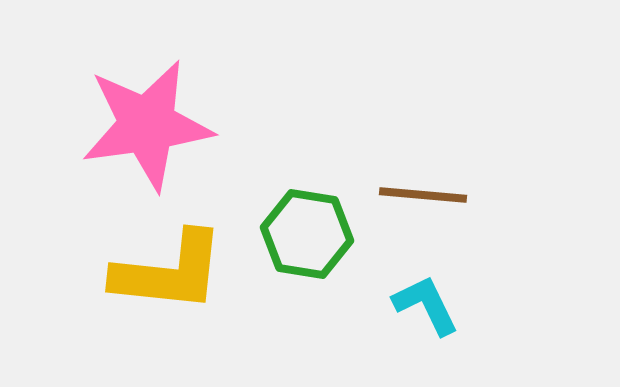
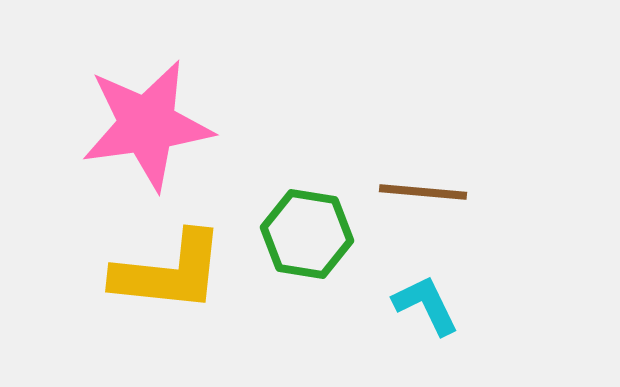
brown line: moved 3 px up
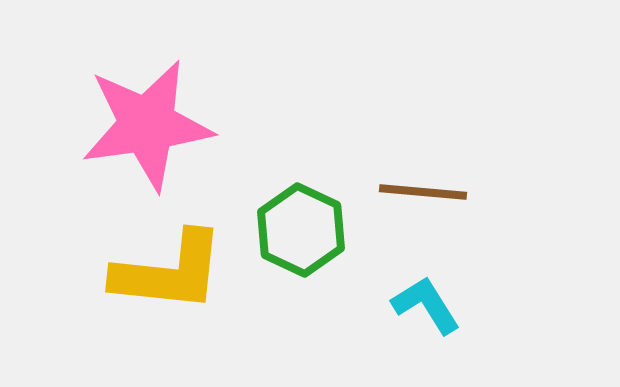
green hexagon: moved 6 px left, 4 px up; rotated 16 degrees clockwise
cyan L-shape: rotated 6 degrees counterclockwise
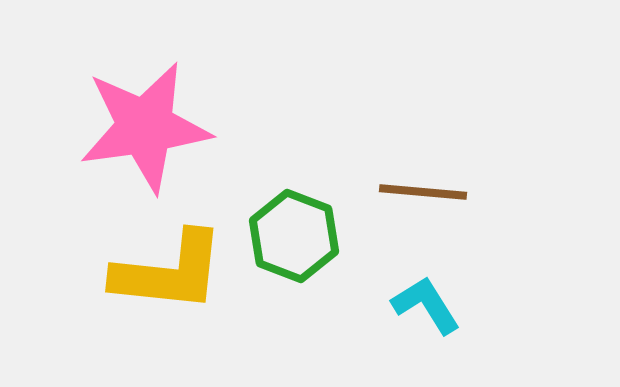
pink star: moved 2 px left, 2 px down
green hexagon: moved 7 px left, 6 px down; rotated 4 degrees counterclockwise
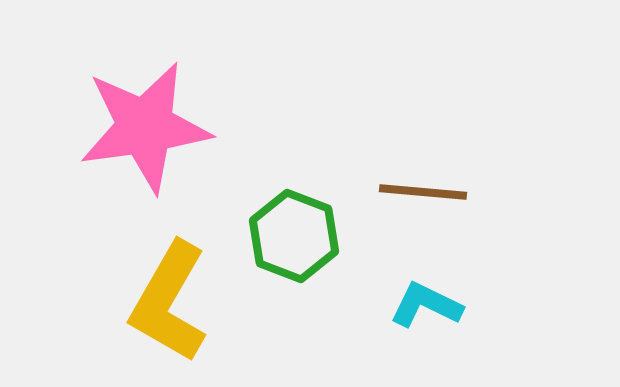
yellow L-shape: moved 30 px down; rotated 114 degrees clockwise
cyan L-shape: rotated 32 degrees counterclockwise
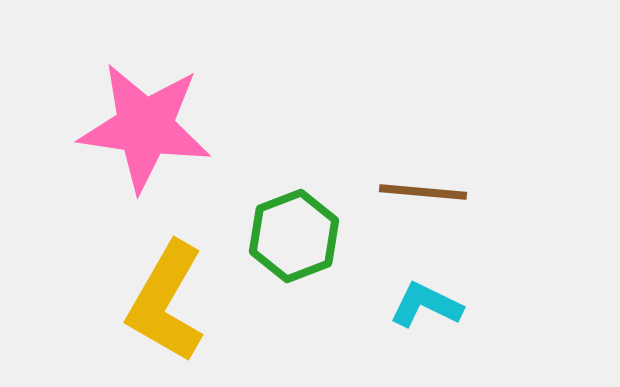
pink star: rotated 16 degrees clockwise
green hexagon: rotated 18 degrees clockwise
yellow L-shape: moved 3 px left
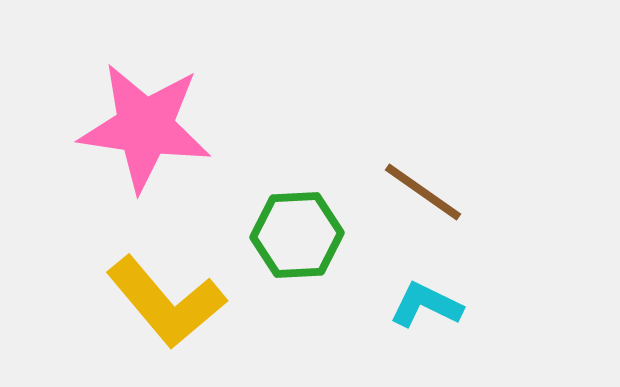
brown line: rotated 30 degrees clockwise
green hexagon: moved 3 px right, 1 px up; rotated 18 degrees clockwise
yellow L-shape: rotated 70 degrees counterclockwise
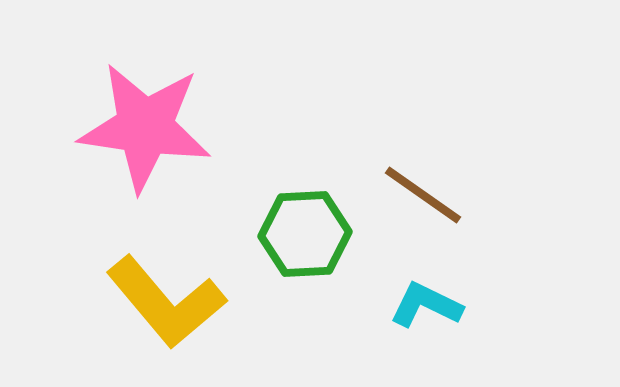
brown line: moved 3 px down
green hexagon: moved 8 px right, 1 px up
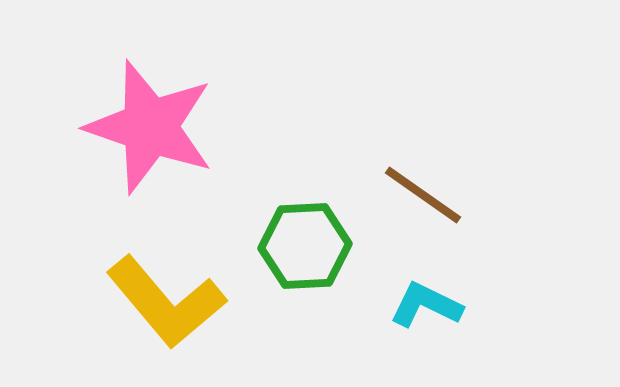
pink star: moved 5 px right; rotated 11 degrees clockwise
green hexagon: moved 12 px down
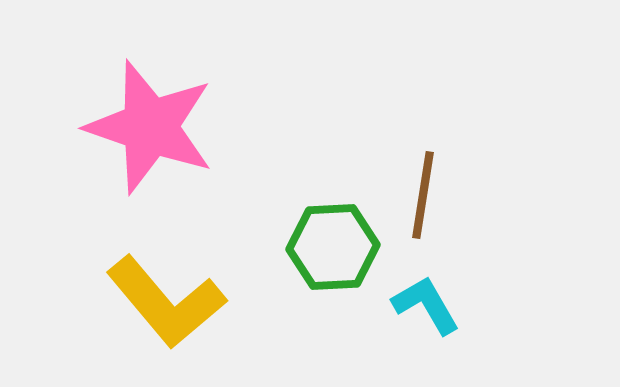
brown line: rotated 64 degrees clockwise
green hexagon: moved 28 px right, 1 px down
cyan L-shape: rotated 34 degrees clockwise
